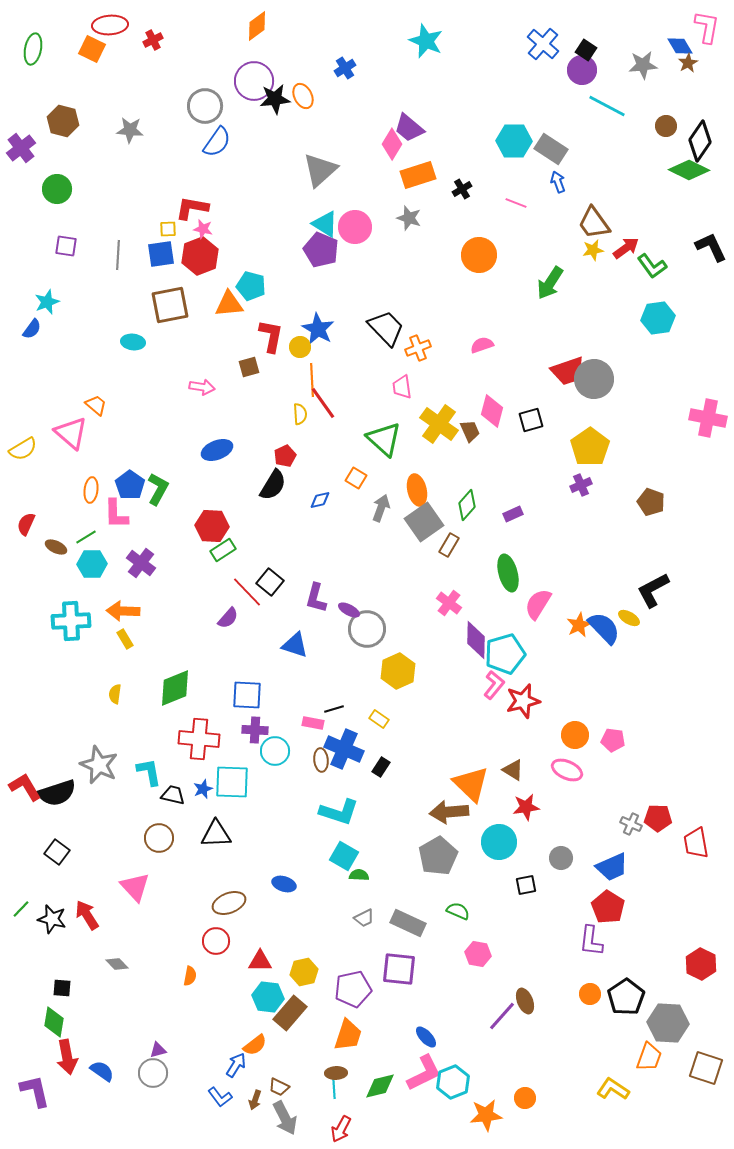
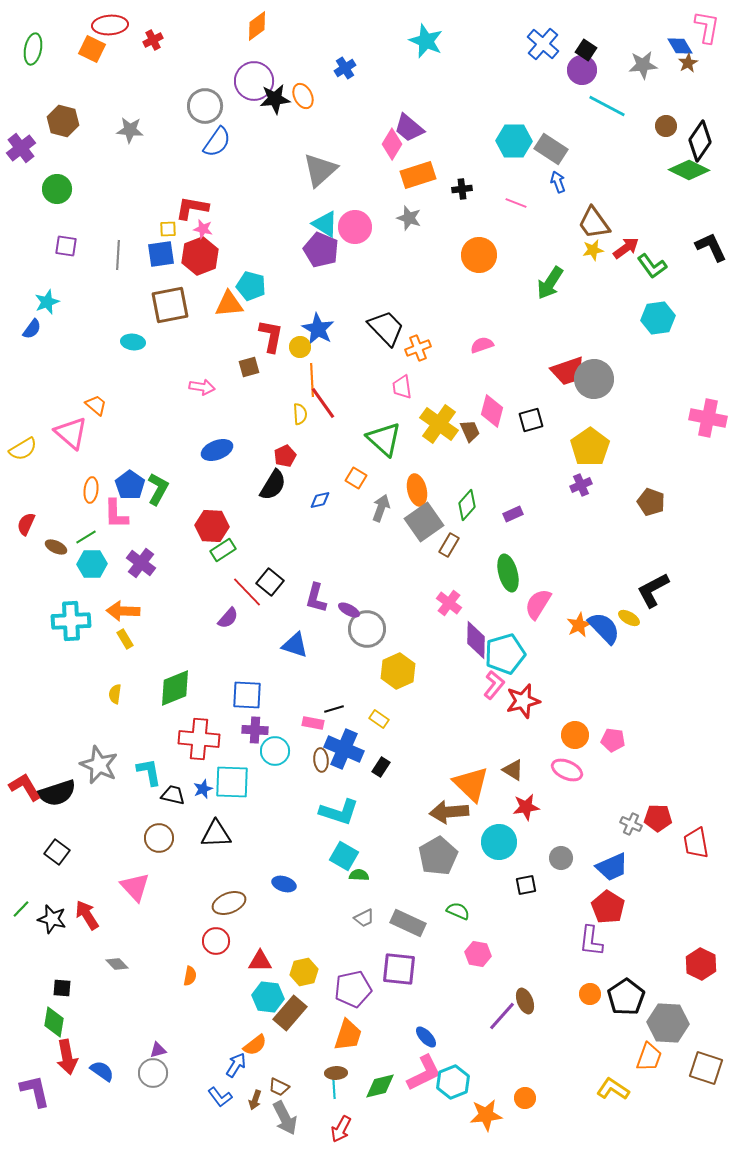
black cross at (462, 189): rotated 24 degrees clockwise
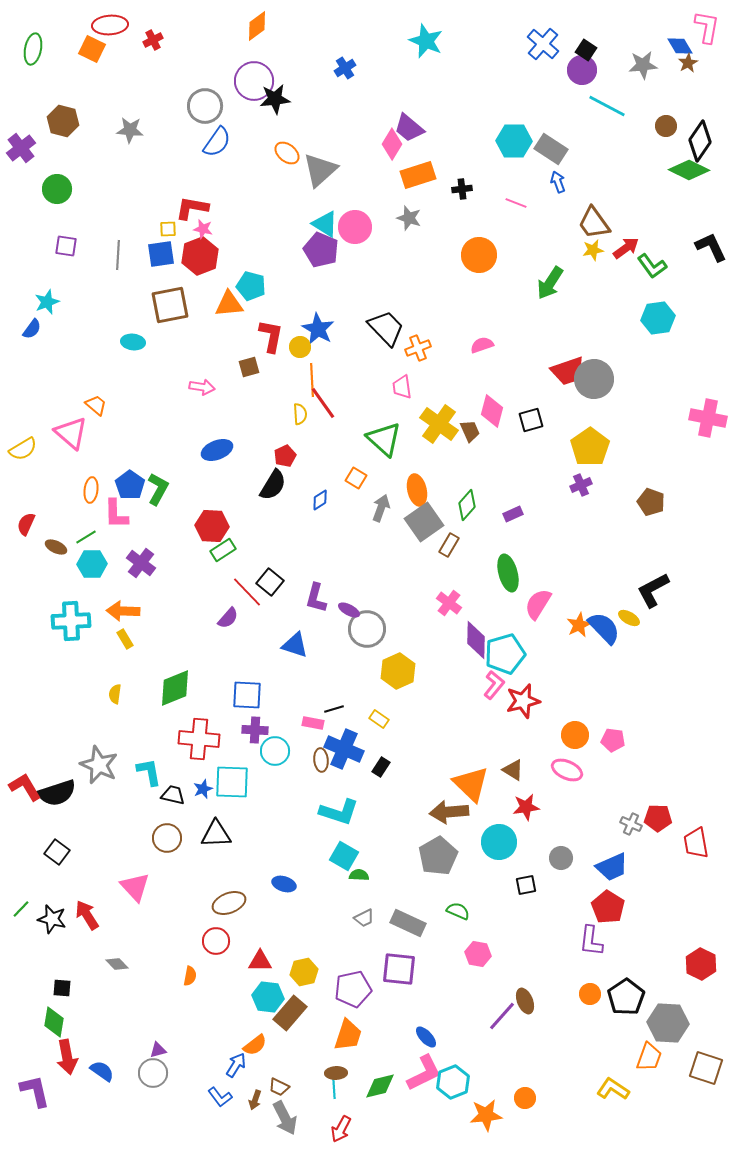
orange ellipse at (303, 96): moved 16 px left, 57 px down; rotated 25 degrees counterclockwise
blue diamond at (320, 500): rotated 20 degrees counterclockwise
brown circle at (159, 838): moved 8 px right
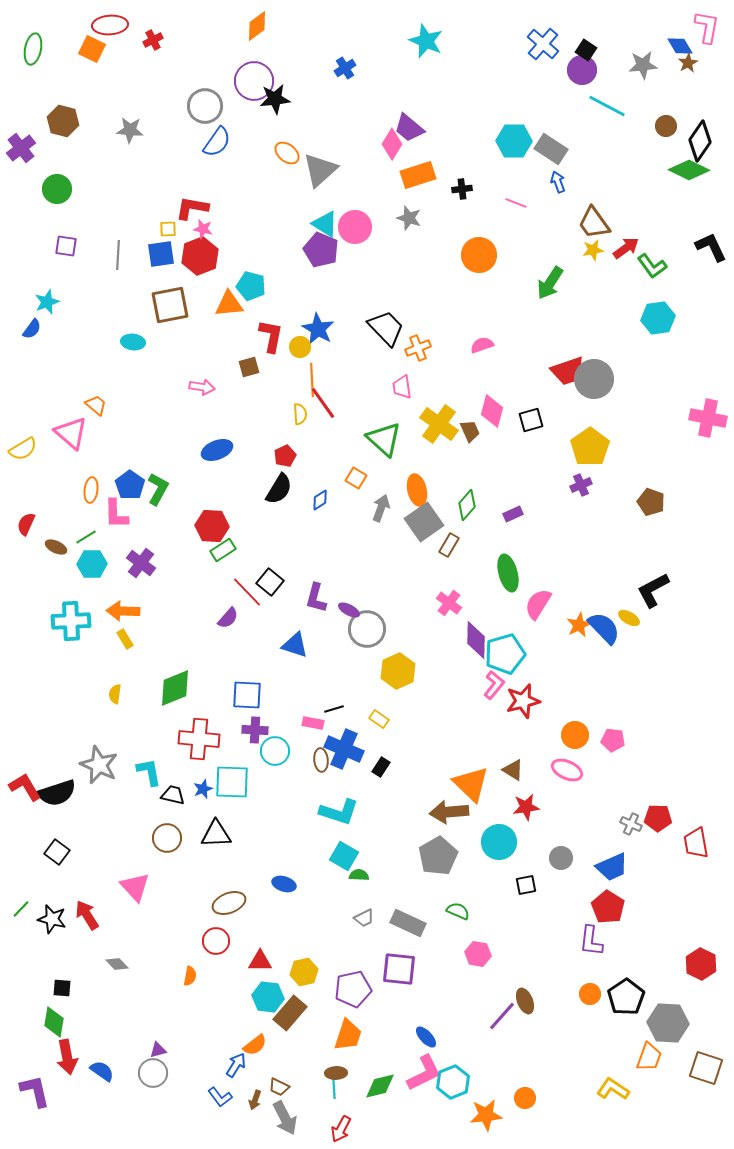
black semicircle at (273, 485): moved 6 px right, 4 px down
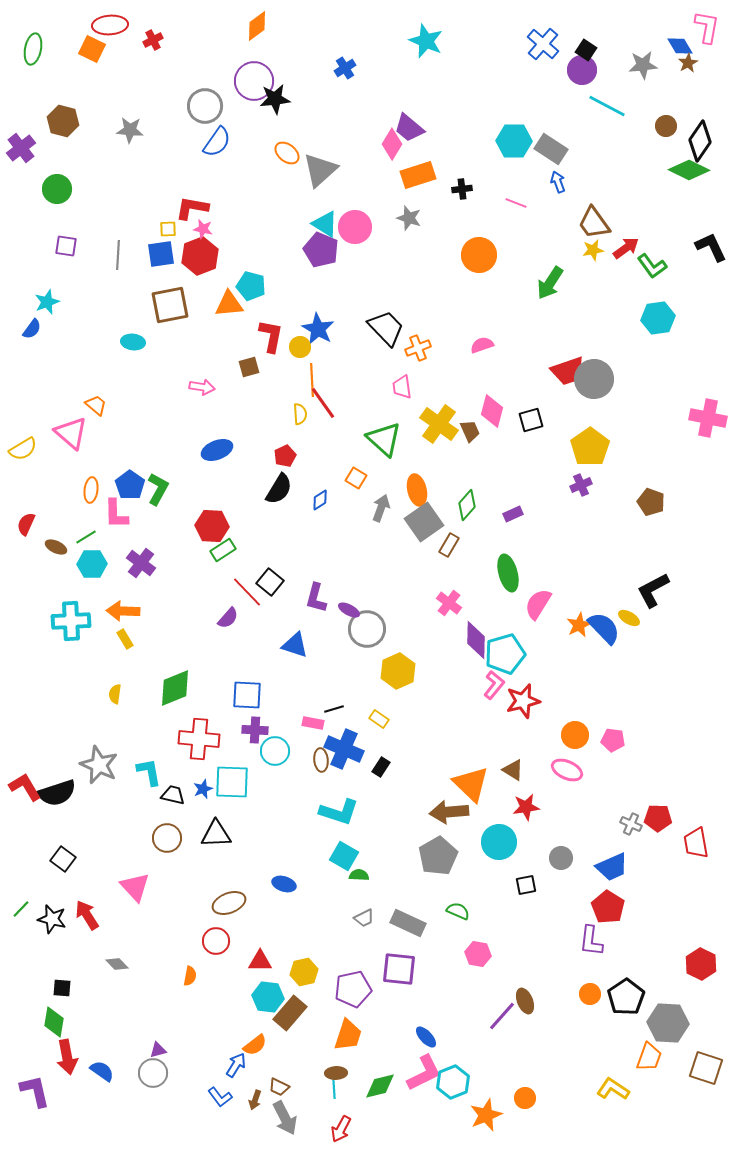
black square at (57, 852): moved 6 px right, 7 px down
orange star at (486, 1115): rotated 16 degrees counterclockwise
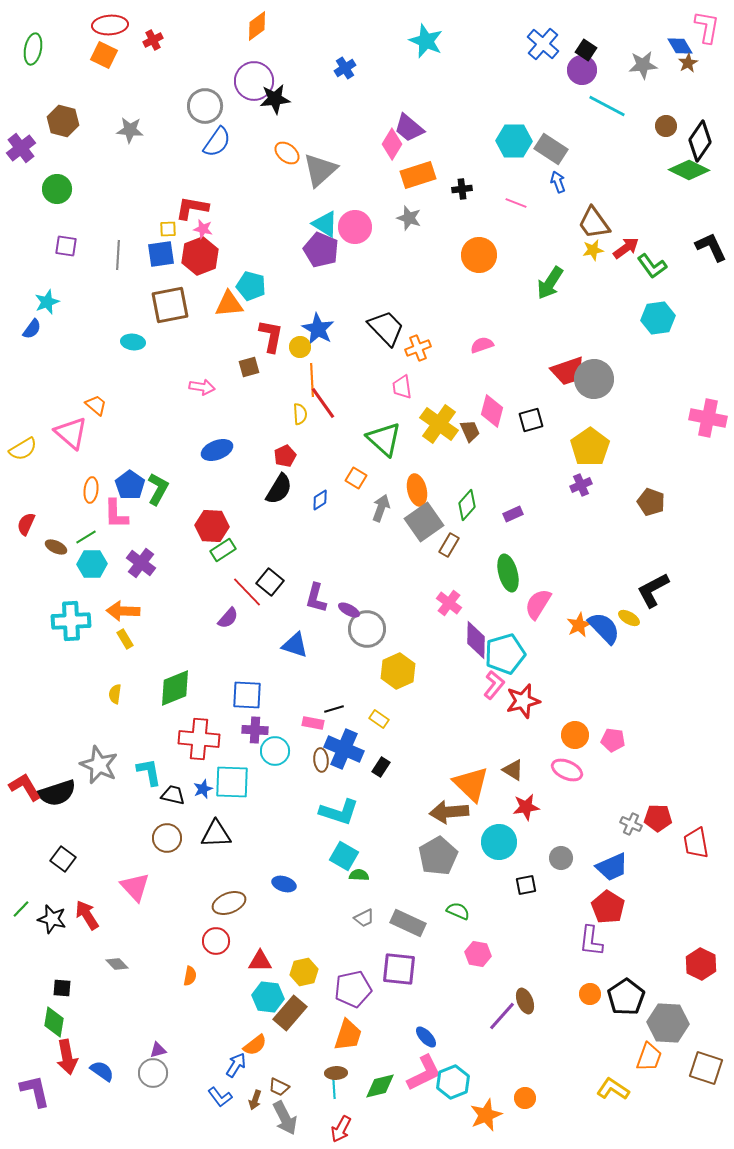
orange square at (92, 49): moved 12 px right, 6 px down
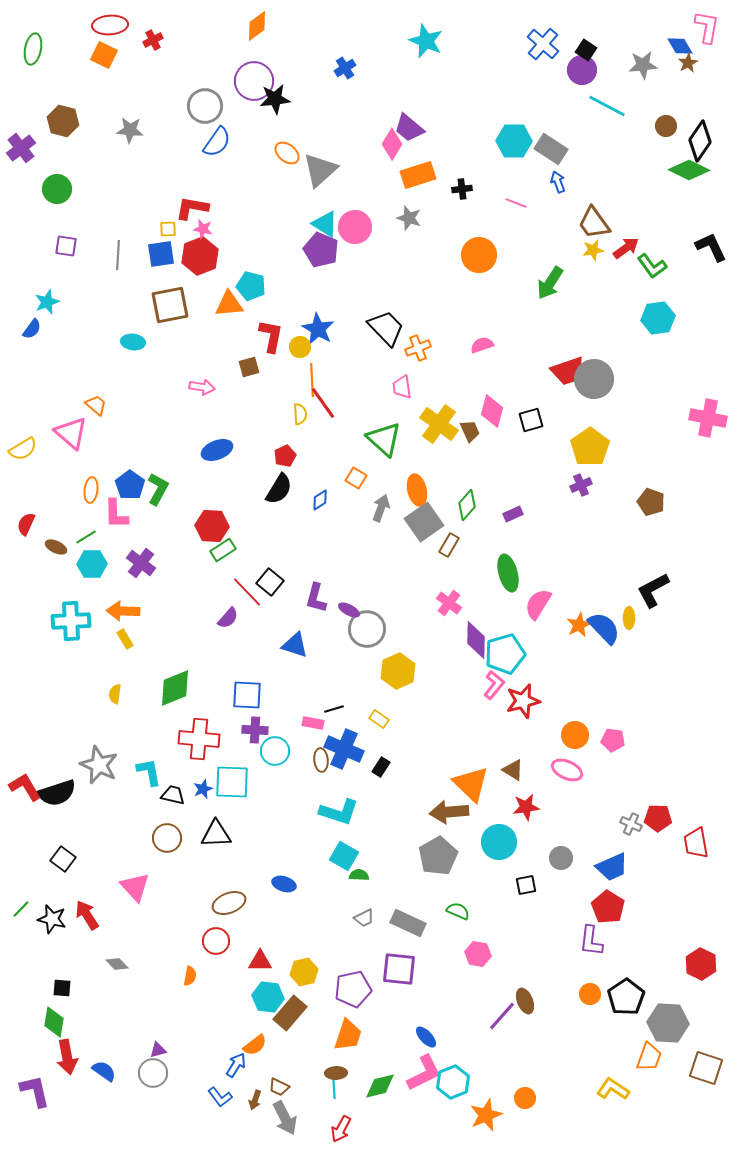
yellow ellipse at (629, 618): rotated 60 degrees clockwise
blue semicircle at (102, 1071): moved 2 px right
